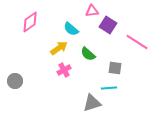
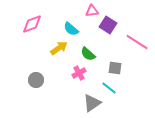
pink diamond: moved 2 px right, 2 px down; rotated 15 degrees clockwise
pink cross: moved 15 px right, 3 px down
gray circle: moved 21 px right, 1 px up
cyan line: rotated 42 degrees clockwise
gray triangle: rotated 18 degrees counterclockwise
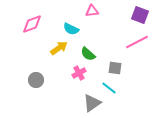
purple square: moved 32 px right, 10 px up; rotated 12 degrees counterclockwise
cyan semicircle: rotated 14 degrees counterclockwise
pink line: rotated 60 degrees counterclockwise
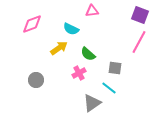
pink line: moved 2 px right; rotated 35 degrees counterclockwise
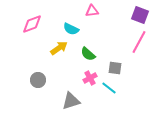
pink cross: moved 11 px right, 5 px down
gray circle: moved 2 px right
gray triangle: moved 21 px left, 2 px up; rotated 18 degrees clockwise
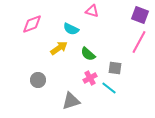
pink triangle: rotated 24 degrees clockwise
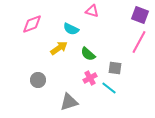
gray triangle: moved 2 px left, 1 px down
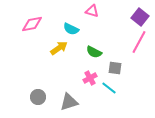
purple square: moved 2 px down; rotated 18 degrees clockwise
pink diamond: rotated 10 degrees clockwise
green semicircle: moved 6 px right, 2 px up; rotated 14 degrees counterclockwise
gray circle: moved 17 px down
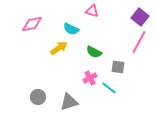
gray square: moved 3 px right, 1 px up
